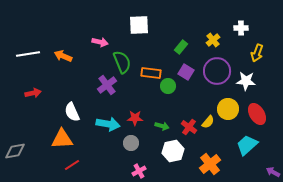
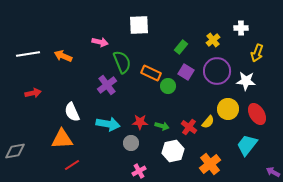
orange rectangle: rotated 18 degrees clockwise
red star: moved 5 px right, 4 px down
cyan trapezoid: rotated 10 degrees counterclockwise
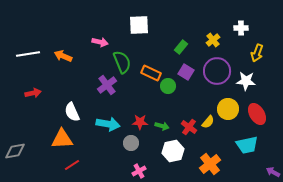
cyan trapezoid: rotated 140 degrees counterclockwise
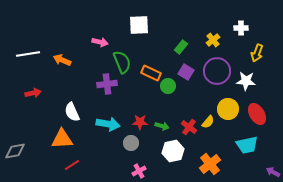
orange arrow: moved 1 px left, 4 px down
purple cross: moved 1 px up; rotated 30 degrees clockwise
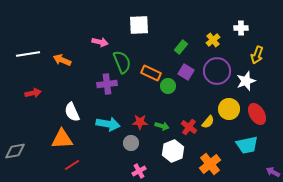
yellow arrow: moved 2 px down
white star: rotated 24 degrees counterclockwise
yellow circle: moved 1 px right
white hexagon: rotated 10 degrees counterclockwise
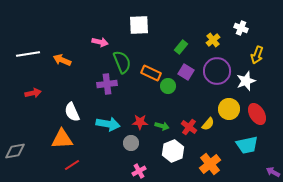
white cross: rotated 24 degrees clockwise
yellow semicircle: moved 2 px down
